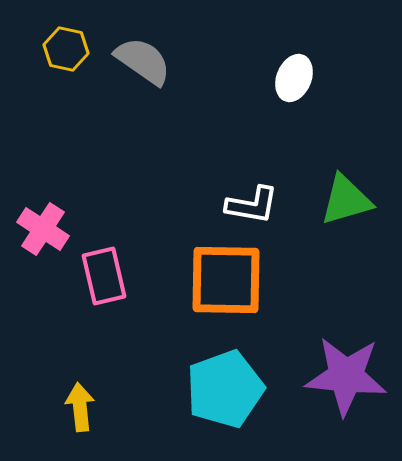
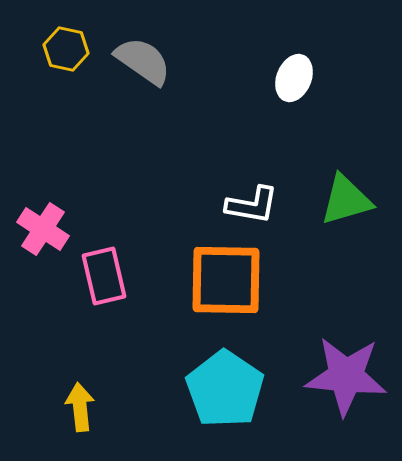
cyan pentagon: rotated 18 degrees counterclockwise
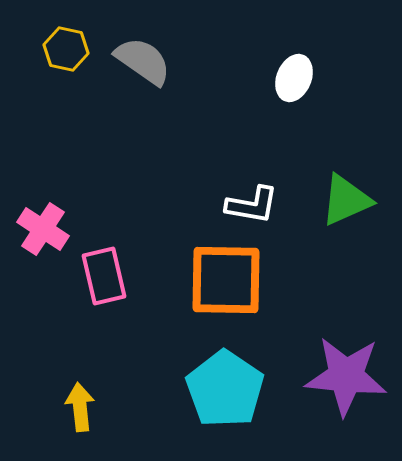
green triangle: rotated 8 degrees counterclockwise
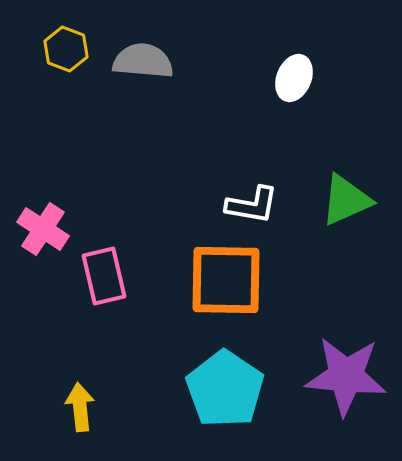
yellow hexagon: rotated 9 degrees clockwise
gray semicircle: rotated 30 degrees counterclockwise
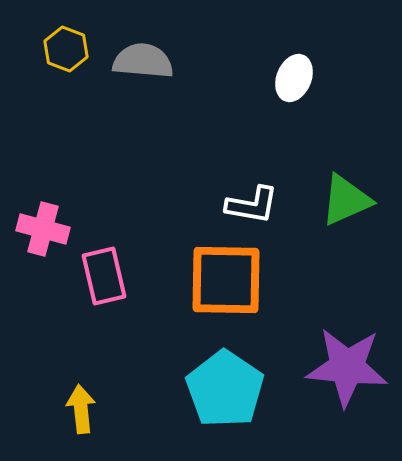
pink cross: rotated 18 degrees counterclockwise
purple star: moved 1 px right, 9 px up
yellow arrow: moved 1 px right, 2 px down
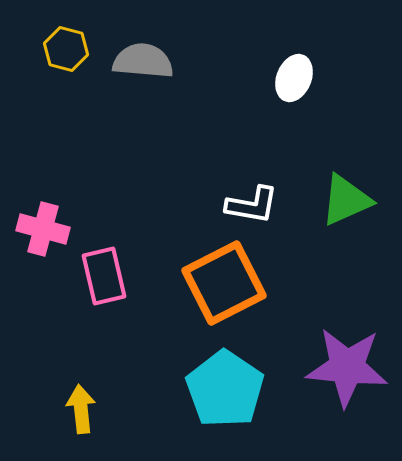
yellow hexagon: rotated 6 degrees counterclockwise
orange square: moved 2 px left, 3 px down; rotated 28 degrees counterclockwise
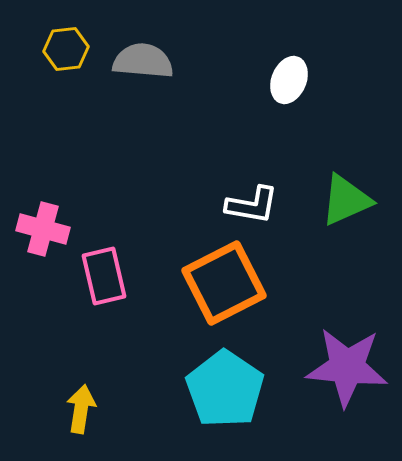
yellow hexagon: rotated 21 degrees counterclockwise
white ellipse: moved 5 px left, 2 px down
yellow arrow: rotated 15 degrees clockwise
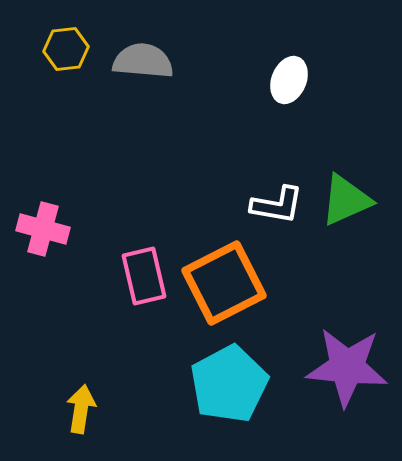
white L-shape: moved 25 px right
pink rectangle: moved 40 px right
cyan pentagon: moved 4 px right, 5 px up; rotated 10 degrees clockwise
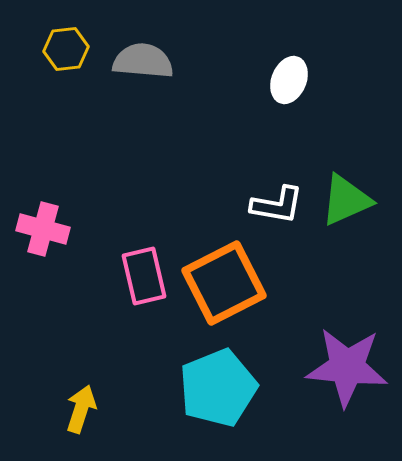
cyan pentagon: moved 11 px left, 4 px down; rotated 6 degrees clockwise
yellow arrow: rotated 9 degrees clockwise
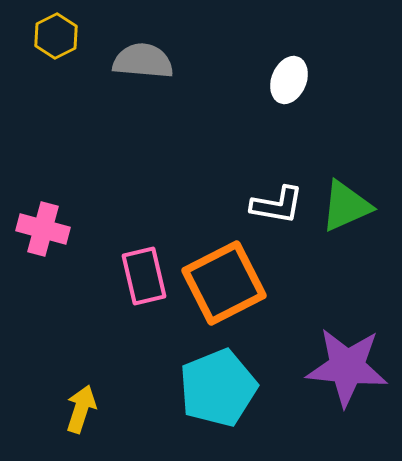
yellow hexagon: moved 10 px left, 13 px up; rotated 21 degrees counterclockwise
green triangle: moved 6 px down
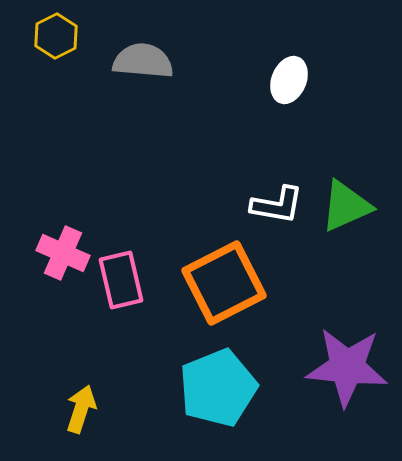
pink cross: moved 20 px right, 24 px down; rotated 9 degrees clockwise
pink rectangle: moved 23 px left, 4 px down
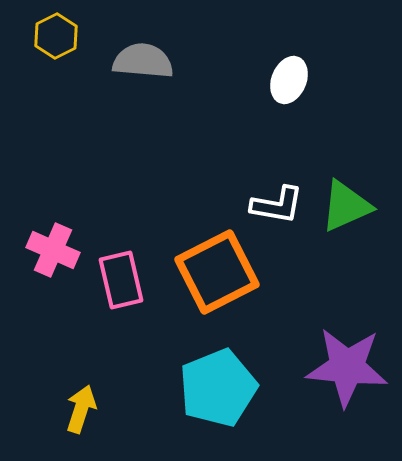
pink cross: moved 10 px left, 3 px up
orange square: moved 7 px left, 11 px up
